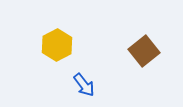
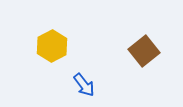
yellow hexagon: moved 5 px left, 1 px down
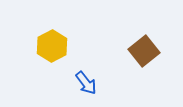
blue arrow: moved 2 px right, 2 px up
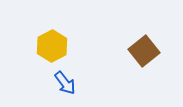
blue arrow: moved 21 px left
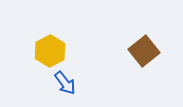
yellow hexagon: moved 2 px left, 5 px down
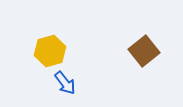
yellow hexagon: rotated 12 degrees clockwise
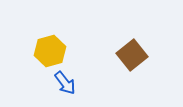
brown square: moved 12 px left, 4 px down
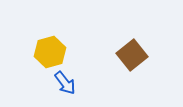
yellow hexagon: moved 1 px down
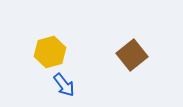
blue arrow: moved 1 px left, 2 px down
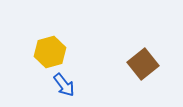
brown square: moved 11 px right, 9 px down
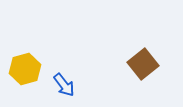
yellow hexagon: moved 25 px left, 17 px down
